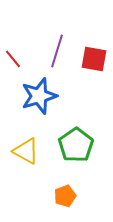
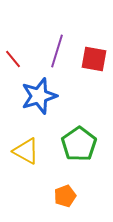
green pentagon: moved 3 px right, 1 px up
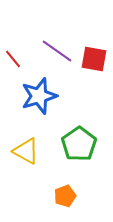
purple line: rotated 72 degrees counterclockwise
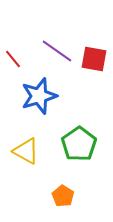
orange pentagon: moved 2 px left; rotated 20 degrees counterclockwise
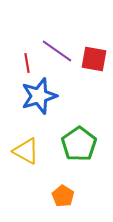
red line: moved 14 px right, 4 px down; rotated 30 degrees clockwise
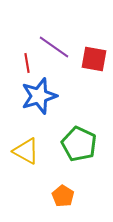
purple line: moved 3 px left, 4 px up
green pentagon: rotated 12 degrees counterclockwise
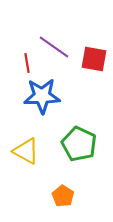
blue star: moved 3 px right; rotated 15 degrees clockwise
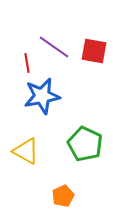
red square: moved 8 px up
blue star: rotated 9 degrees counterclockwise
green pentagon: moved 6 px right
orange pentagon: rotated 15 degrees clockwise
